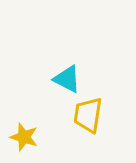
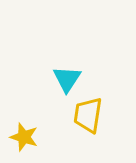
cyan triangle: rotated 36 degrees clockwise
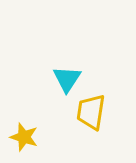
yellow trapezoid: moved 3 px right, 3 px up
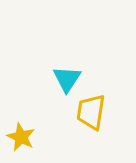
yellow star: moved 3 px left; rotated 8 degrees clockwise
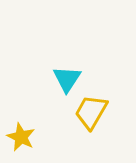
yellow trapezoid: rotated 21 degrees clockwise
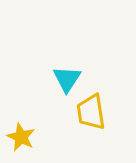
yellow trapezoid: rotated 39 degrees counterclockwise
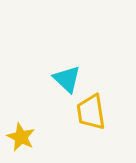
cyan triangle: rotated 20 degrees counterclockwise
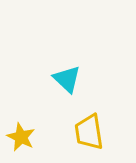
yellow trapezoid: moved 2 px left, 20 px down
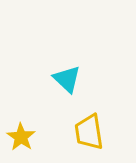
yellow star: rotated 8 degrees clockwise
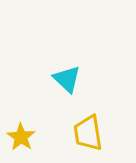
yellow trapezoid: moved 1 px left, 1 px down
